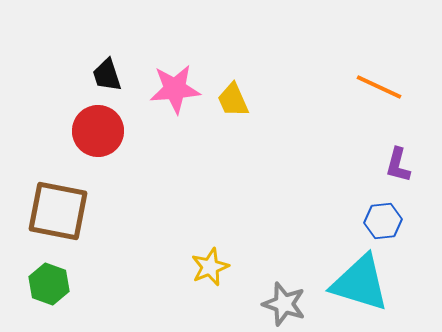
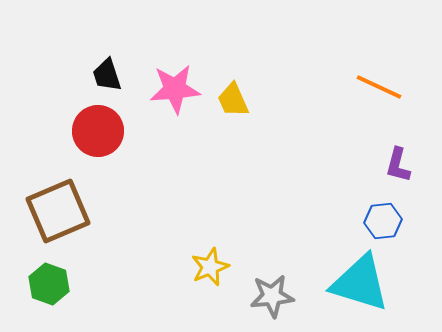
brown square: rotated 34 degrees counterclockwise
gray star: moved 12 px left, 8 px up; rotated 24 degrees counterclockwise
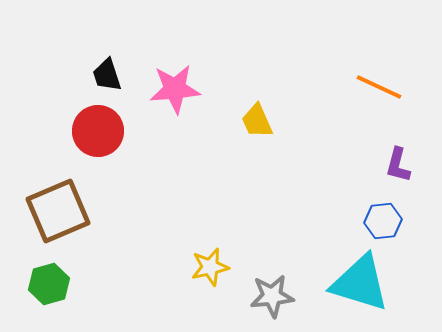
yellow trapezoid: moved 24 px right, 21 px down
yellow star: rotated 9 degrees clockwise
green hexagon: rotated 24 degrees clockwise
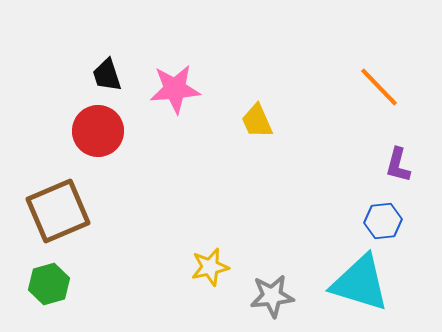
orange line: rotated 21 degrees clockwise
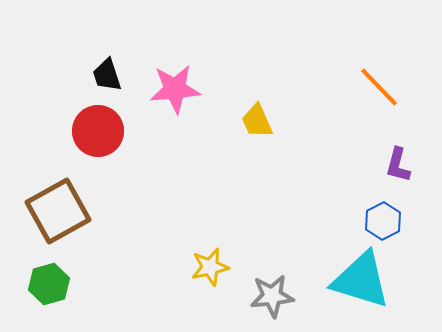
brown square: rotated 6 degrees counterclockwise
blue hexagon: rotated 21 degrees counterclockwise
cyan triangle: moved 1 px right, 3 px up
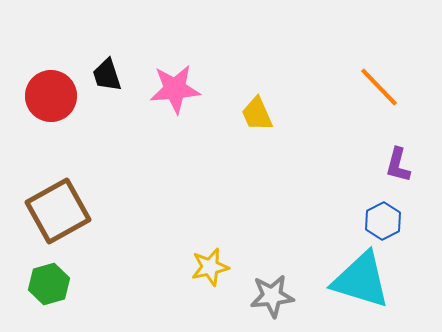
yellow trapezoid: moved 7 px up
red circle: moved 47 px left, 35 px up
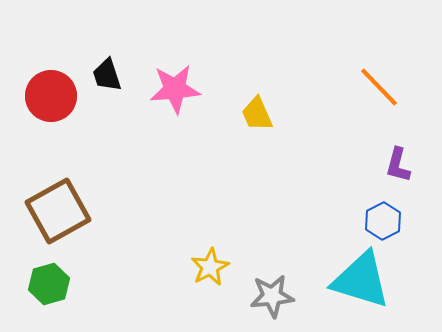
yellow star: rotated 15 degrees counterclockwise
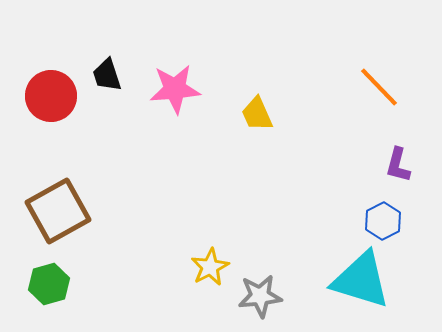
gray star: moved 12 px left
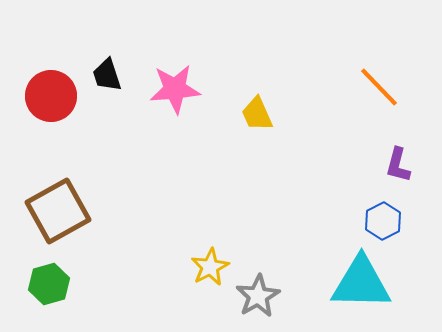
cyan triangle: moved 3 px down; rotated 16 degrees counterclockwise
gray star: moved 2 px left; rotated 24 degrees counterclockwise
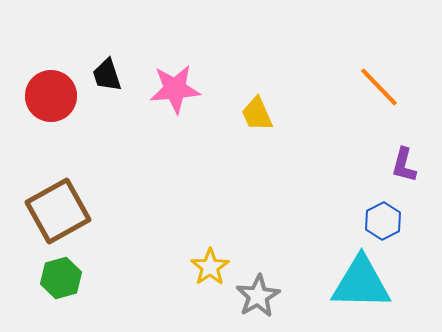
purple L-shape: moved 6 px right
yellow star: rotated 6 degrees counterclockwise
green hexagon: moved 12 px right, 6 px up
